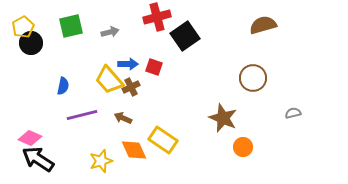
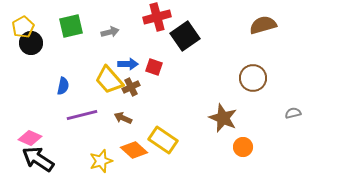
orange diamond: rotated 24 degrees counterclockwise
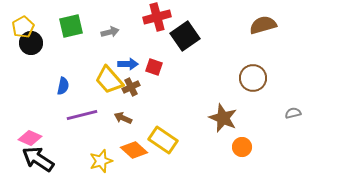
orange circle: moved 1 px left
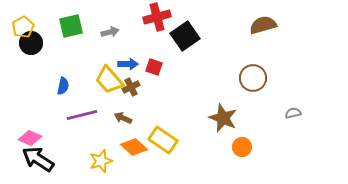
orange diamond: moved 3 px up
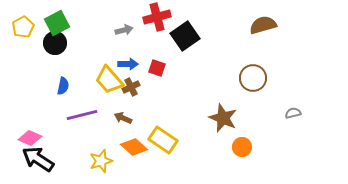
green square: moved 14 px left, 3 px up; rotated 15 degrees counterclockwise
gray arrow: moved 14 px right, 2 px up
black circle: moved 24 px right
red square: moved 3 px right, 1 px down
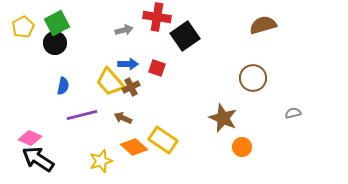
red cross: rotated 24 degrees clockwise
yellow trapezoid: moved 1 px right, 2 px down
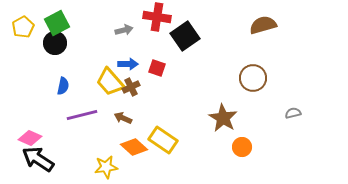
brown star: rotated 8 degrees clockwise
yellow star: moved 5 px right, 6 px down; rotated 10 degrees clockwise
